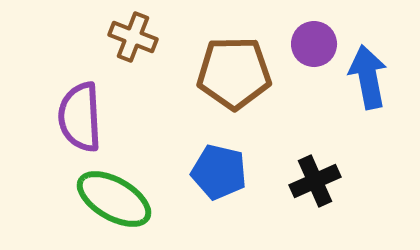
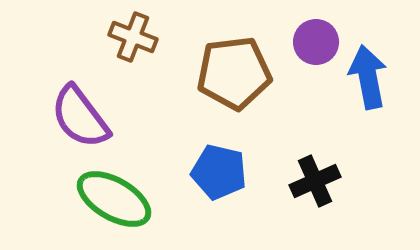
purple circle: moved 2 px right, 2 px up
brown pentagon: rotated 6 degrees counterclockwise
purple semicircle: rotated 34 degrees counterclockwise
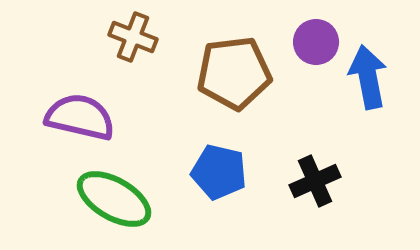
purple semicircle: rotated 140 degrees clockwise
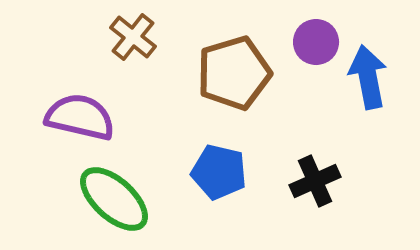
brown cross: rotated 18 degrees clockwise
brown pentagon: rotated 10 degrees counterclockwise
green ellipse: rotated 12 degrees clockwise
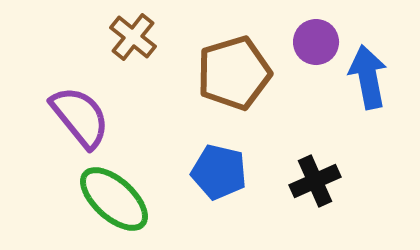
purple semicircle: rotated 38 degrees clockwise
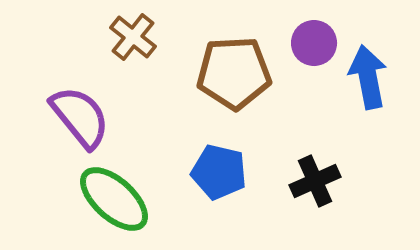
purple circle: moved 2 px left, 1 px down
brown pentagon: rotated 14 degrees clockwise
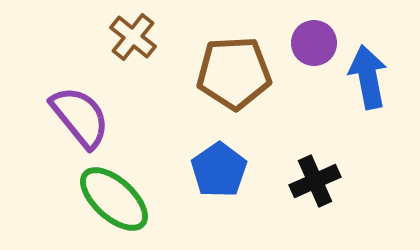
blue pentagon: moved 2 px up; rotated 24 degrees clockwise
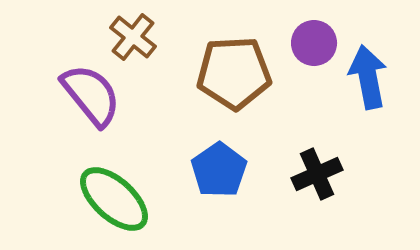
purple semicircle: moved 11 px right, 22 px up
black cross: moved 2 px right, 7 px up
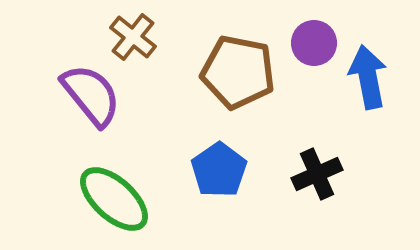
brown pentagon: moved 4 px right, 1 px up; rotated 14 degrees clockwise
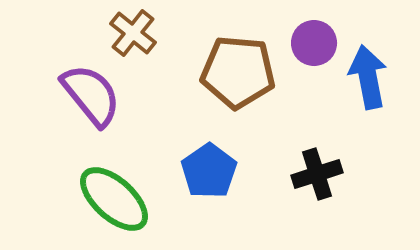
brown cross: moved 4 px up
brown pentagon: rotated 6 degrees counterclockwise
blue pentagon: moved 10 px left, 1 px down
black cross: rotated 6 degrees clockwise
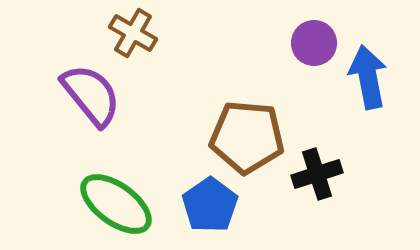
brown cross: rotated 9 degrees counterclockwise
brown pentagon: moved 9 px right, 65 px down
blue pentagon: moved 1 px right, 34 px down
green ellipse: moved 2 px right, 5 px down; rotated 6 degrees counterclockwise
